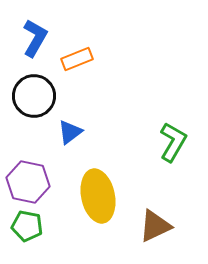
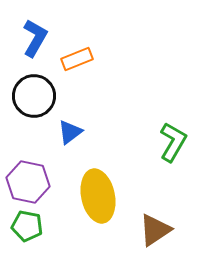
brown triangle: moved 4 px down; rotated 9 degrees counterclockwise
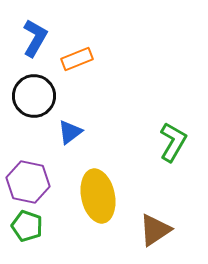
green pentagon: rotated 8 degrees clockwise
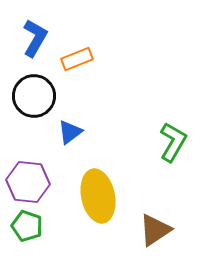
purple hexagon: rotated 6 degrees counterclockwise
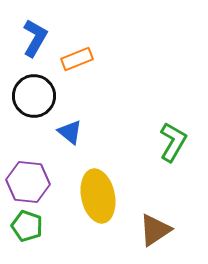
blue triangle: rotated 44 degrees counterclockwise
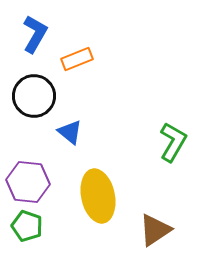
blue L-shape: moved 4 px up
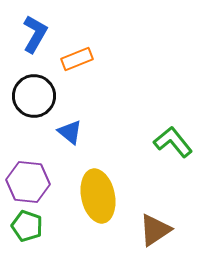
green L-shape: rotated 69 degrees counterclockwise
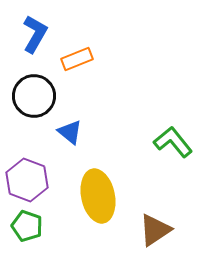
purple hexagon: moved 1 px left, 2 px up; rotated 15 degrees clockwise
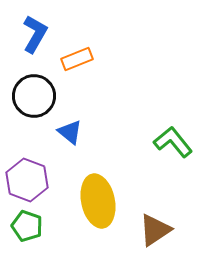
yellow ellipse: moved 5 px down
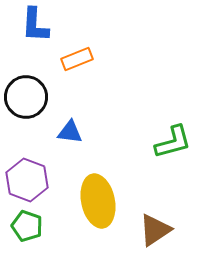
blue L-shape: moved 9 px up; rotated 153 degrees clockwise
black circle: moved 8 px left, 1 px down
blue triangle: rotated 32 degrees counterclockwise
green L-shape: rotated 114 degrees clockwise
